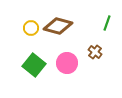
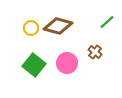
green line: moved 1 px up; rotated 28 degrees clockwise
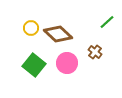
brown diamond: moved 8 px down; rotated 28 degrees clockwise
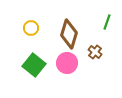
green line: rotated 28 degrees counterclockwise
brown diamond: moved 11 px right; rotated 64 degrees clockwise
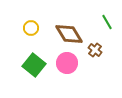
green line: rotated 49 degrees counterclockwise
brown diamond: rotated 48 degrees counterclockwise
brown cross: moved 2 px up
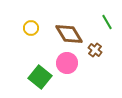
green square: moved 6 px right, 12 px down
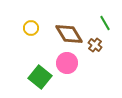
green line: moved 2 px left, 1 px down
brown cross: moved 5 px up
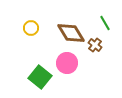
brown diamond: moved 2 px right, 1 px up
